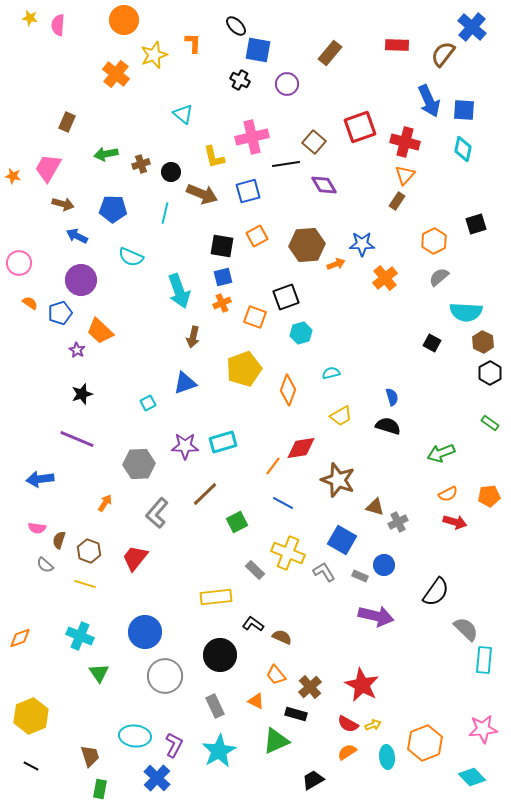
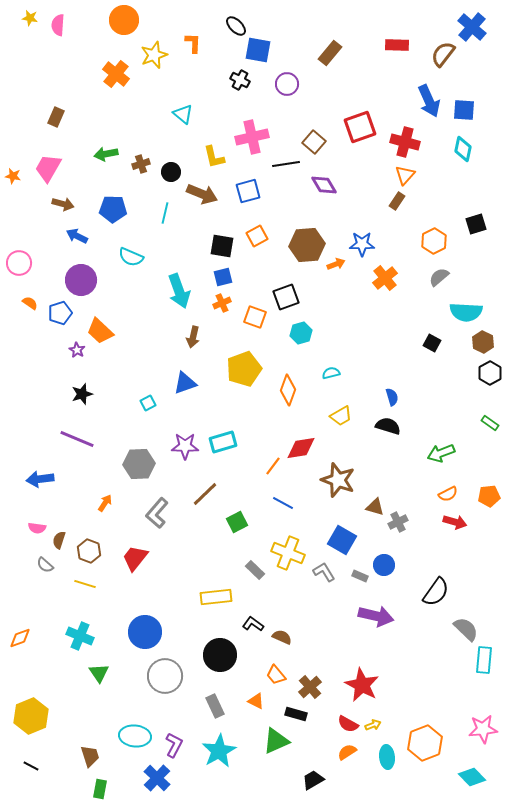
brown rectangle at (67, 122): moved 11 px left, 5 px up
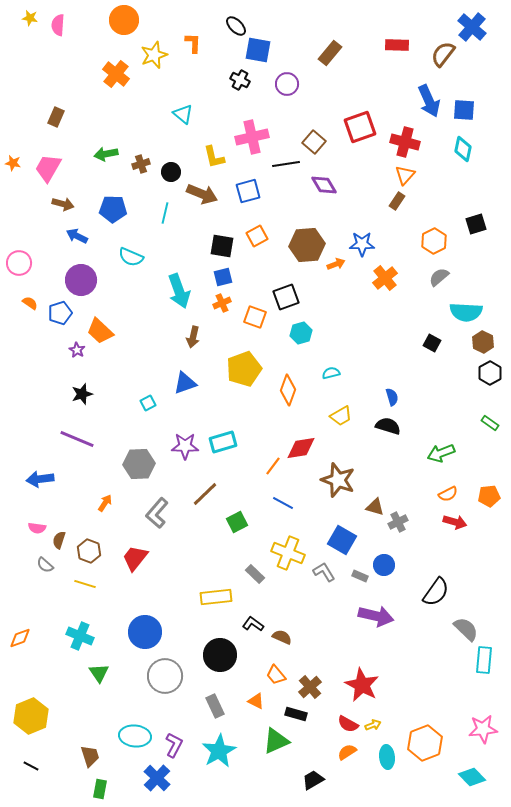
orange star at (13, 176): moved 13 px up
gray rectangle at (255, 570): moved 4 px down
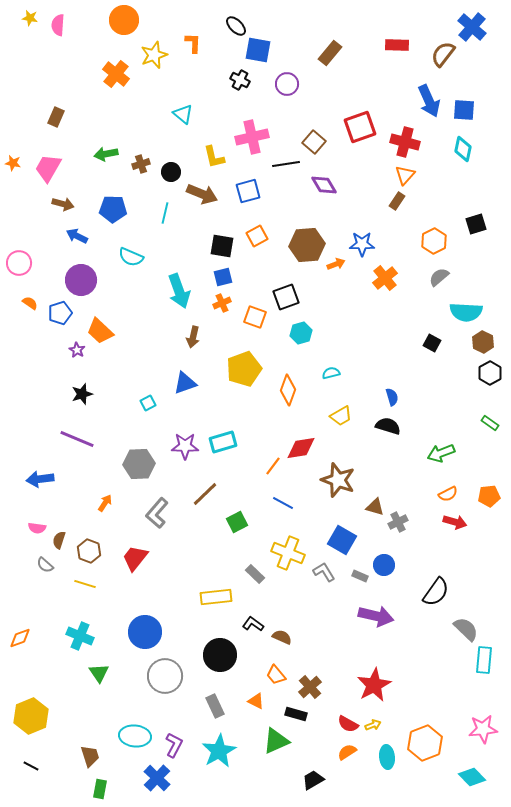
red star at (362, 685): moved 12 px right; rotated 16 degrees clockwise
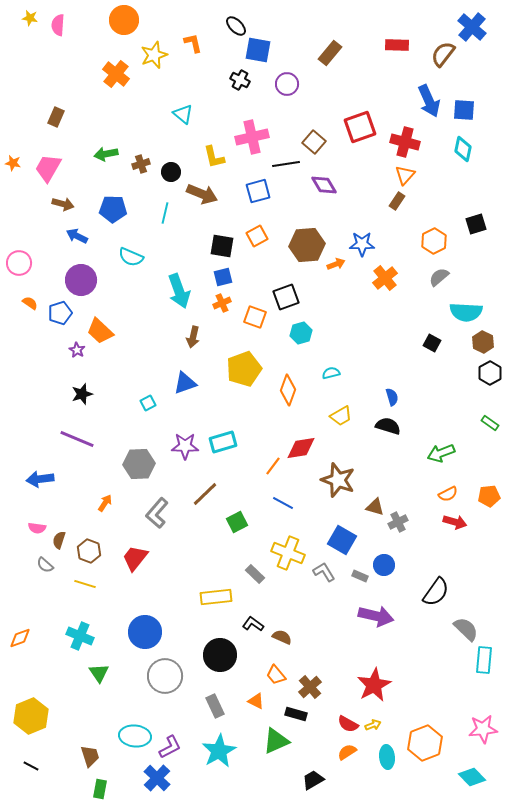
orange L-shape at (193, 43): rotated 15 degrees counterclockwise
blue square at (248, 191): moved 10 px right
purple L-shape at (174, 745): moved 4 px left, 2 px down; rotated 35 degrees clockwise
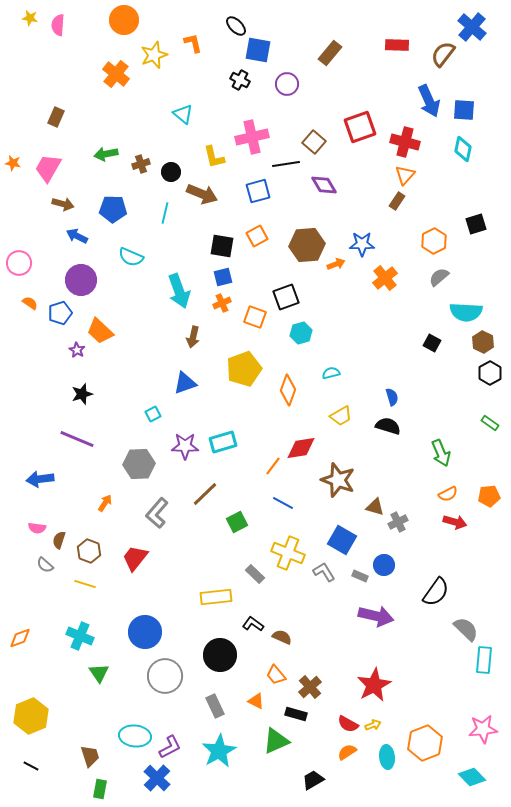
cyan square at (148, 403): moved 5 px right, 11 px down
green arrow at (441, 453): rotated 92 degrees counterclockwise
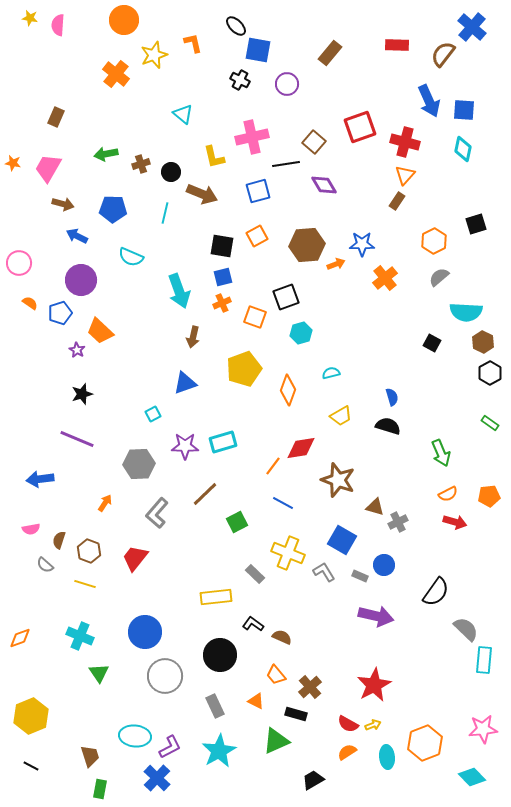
pink semicircle at (37, 528): moved 6 px left, 1 px down; rotated 18 degrees counterclockwise
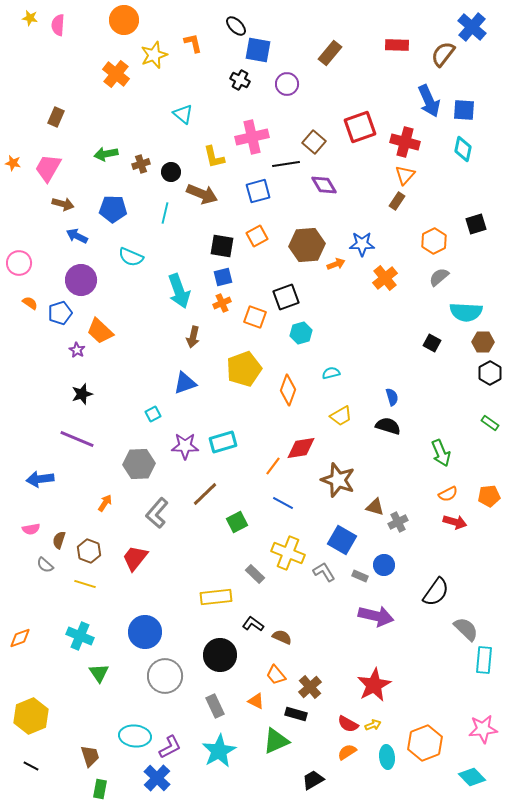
brown hexagon at (483, 342): rotated 25 degrees counterclockwise
